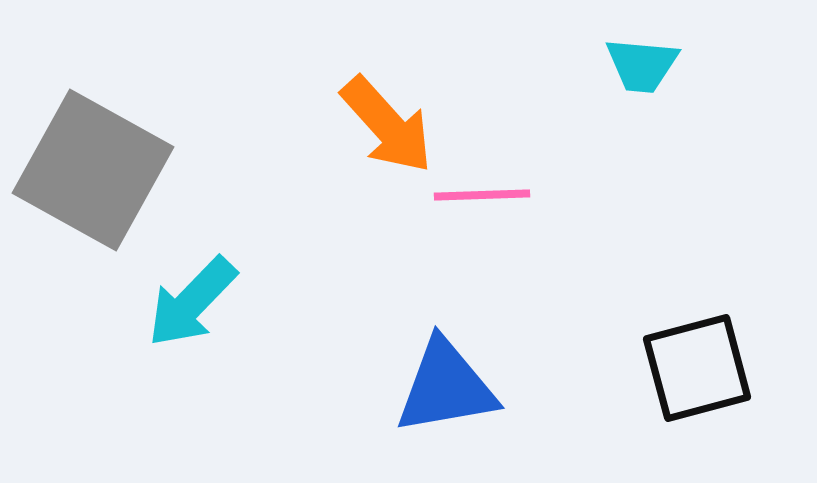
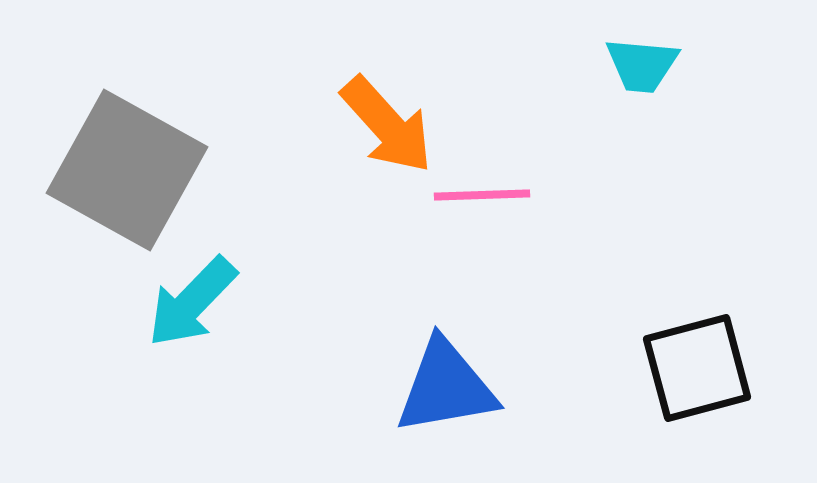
gray square: moved 34 px right
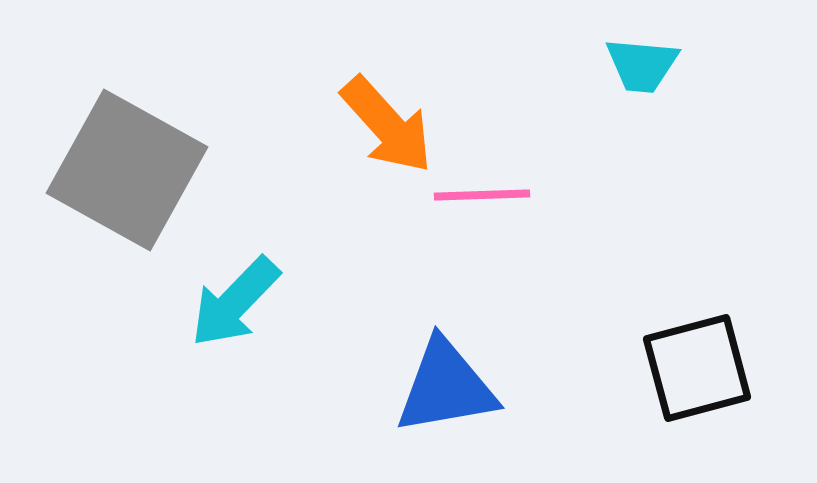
cyan arrow: moved 43 px right
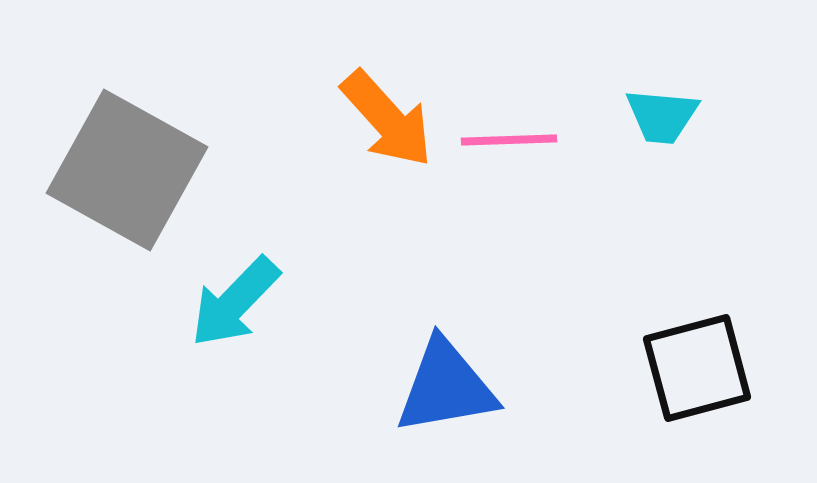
cyan trapezoid: moved 20 px right, 51 px down
orange arrow: moved 6 px up
pink line: moved 27 px right, 55 px up
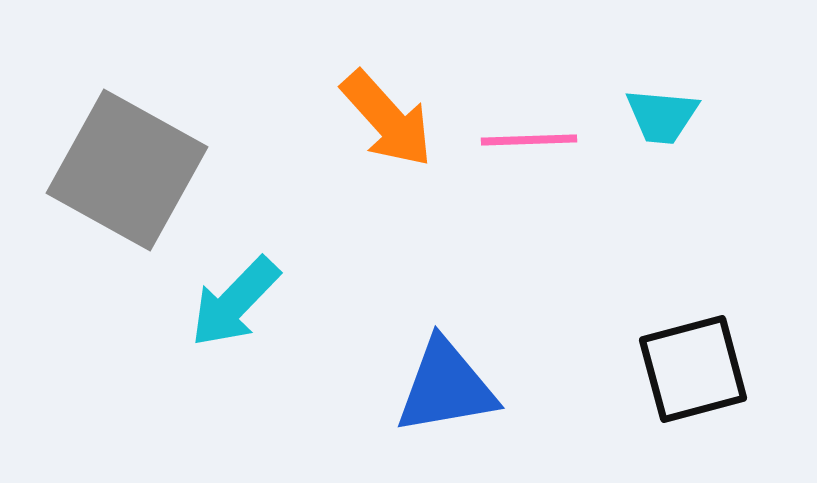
pink line: moved 20 px right
black square: moved 4 px left, 1 px down
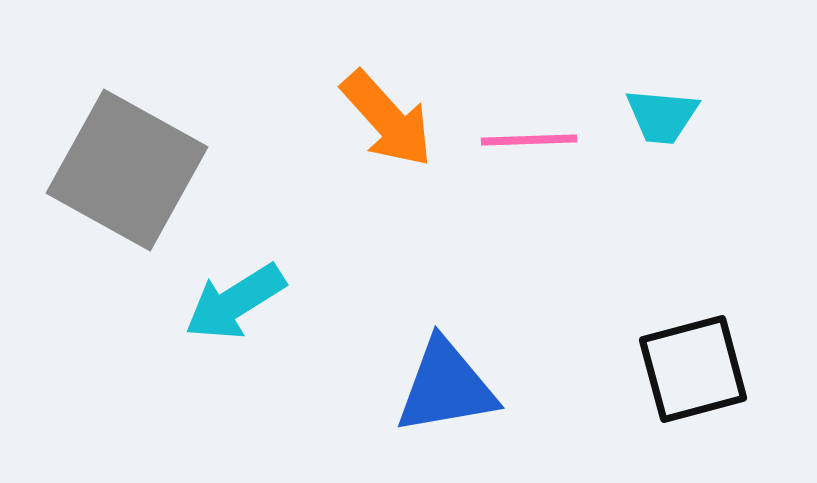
cyan arrow: rotated 14 degrees clockwise
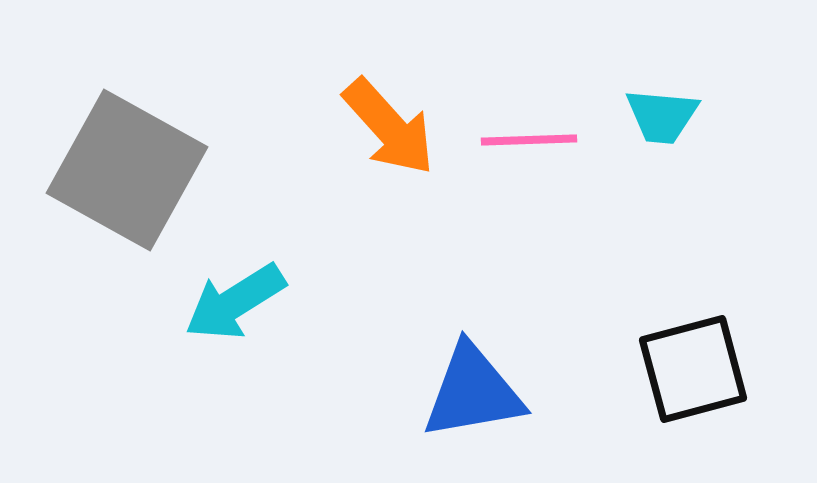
orange arrow: moved 2 px right, 8 px down
blue triangle: moved 27 px right, 5 px down
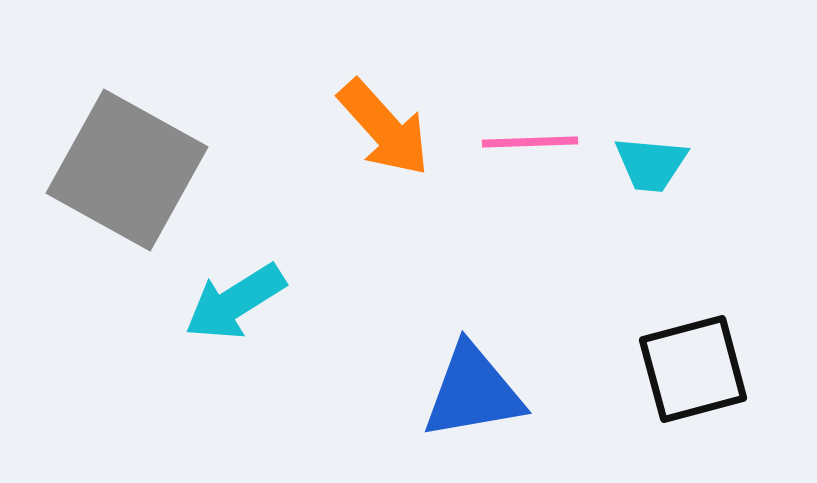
cyan trapezoid: moved 11 px left, 48 px down
orange arrow: moved 5 px left, 1 px down
pink line: moved 1 px right, 2 px down
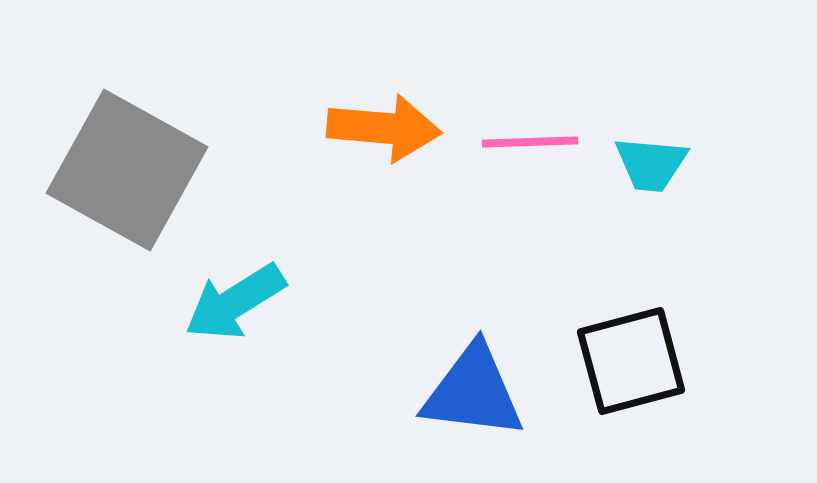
orange arrow: rotated 43 degrees counterclockwise
black square: moved 62 px left, 8 px up
blue triangle: rotated 17 degrees clockwise
